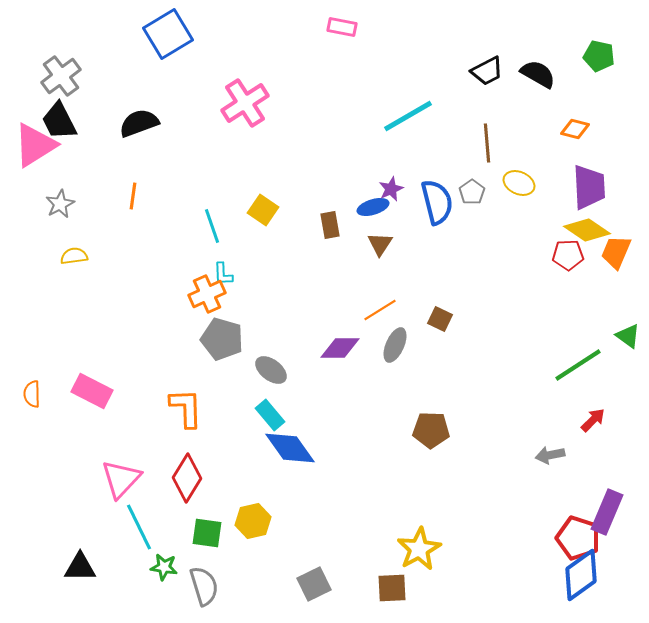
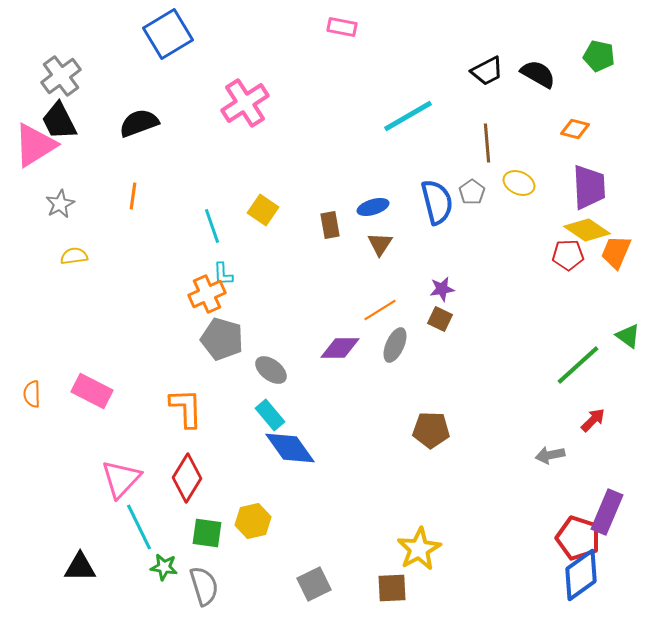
purple star at (391, 189): moved 51 px right, 100 px down; rotated 15 degrees clockwise
green line at (578, 365): rotated 9 degrees counterclockwise
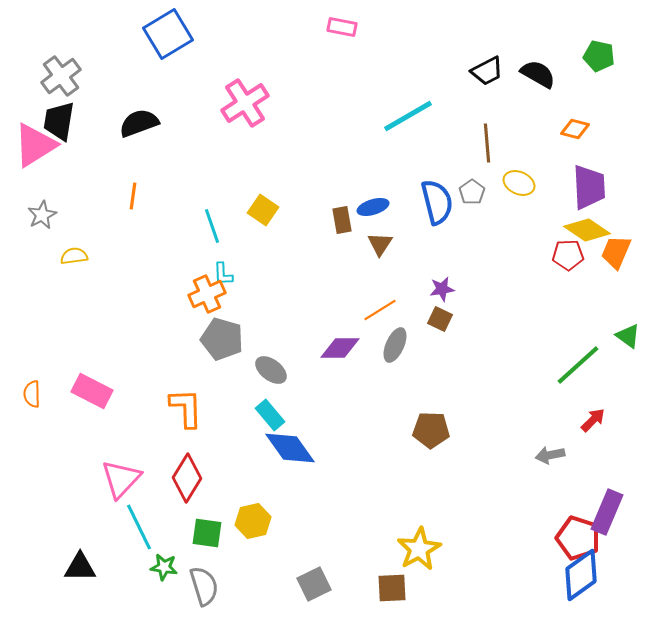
black trapezoid at (59, 121): rotated 36 degrees clockwise
gray star at (60, 204): moved 18 px left, 11 px down
brown rectangle at (330, 225): moved 12 px right, 5 px up
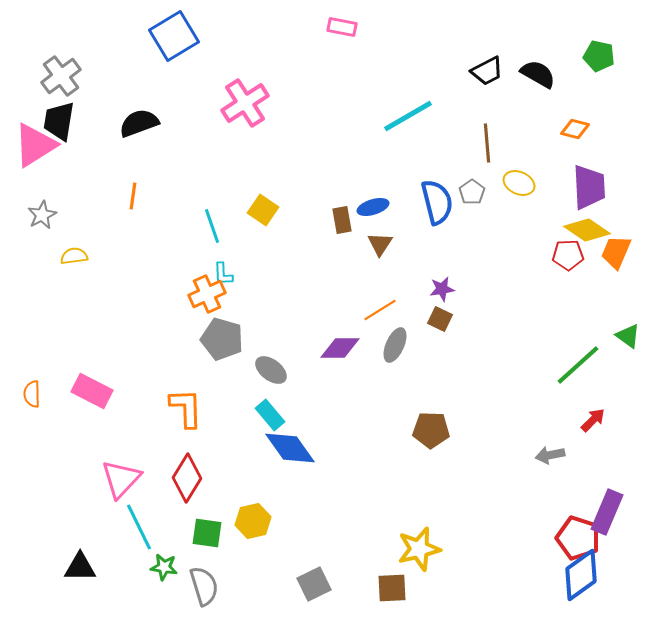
blue square at (168, 34): moved 6 px right, 2 px down
yellow star at (419, 549): rotated 15 degrees clockwise
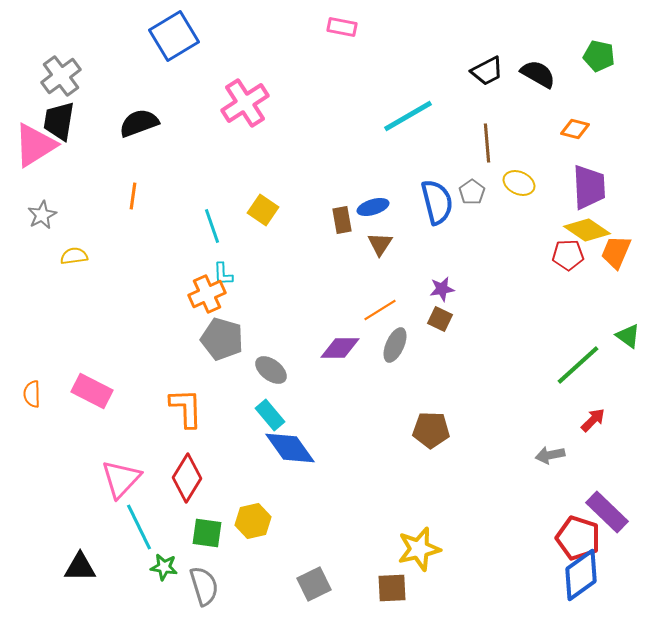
purple rectangle at (607, 512): rotated 69 degrees counterclockwise
